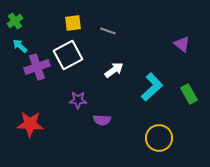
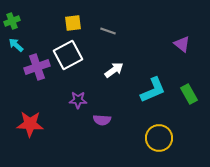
green cross: moved 3 px left; rotated 14 degrees clockwise
cyan arrow: moved 4 px left, 1 px up
cyan L-shape: moved 1 px right, 3 px down; rotated 20 degrees clockwise
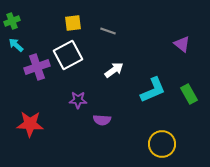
yellow circle: moved 3 px right, 6 px down
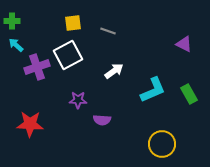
green cross: rotated 21 degrees clockwise
purple triangle: moved 2 px right; rotated 12 degrees counterclockwise
white arrow: moved 1 px down
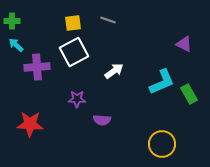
gray line: moved 11 px up
white square: moved 6 px right, 3 px up
purple cross: rotated 15 degrees clockwise
cyan L-shape: moved 9 px right, 8 px up
purple star: moved 1 px left, 1 px up
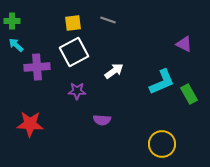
purple star: moved 8 px up
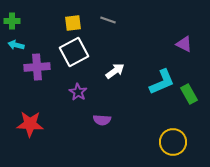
cyan arrow: rotated 28 degrees counterclockwise
white arrow: moved 1 px right
purple star: moved 1 px right, 1 px down; rotated 30 degrees clockwise
yellow circle: moved 11 px right, 2 px up
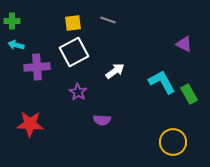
cyan L-shape: rotated 96 degrees counterclockwise
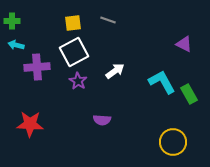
purple star: moved 11 px up
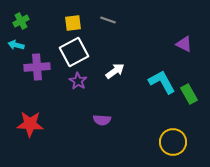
green cross: moved 9 px right; rotated 28 degrees counterclockwise
